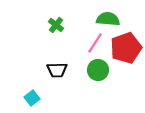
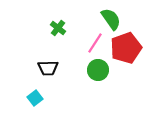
green semicircle: moved 3 px right; rotated 50 degrees clockwise
green cross: moved 2 px right, 3 px down
black trapezoid: moved 9 px left, 2 px up
cyan square: moved 3 px right
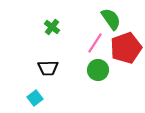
green cross: moved 6 px left, 1 px up
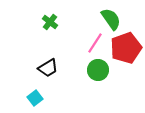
green cross: moved 2 px left, 5 px up
black trapezoid: rotated 30 degrees counterclockwise
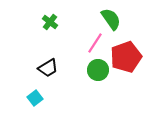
red pentagon: moved 9 px down
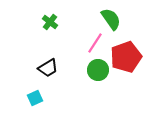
cyan square: rotated 14 degrees clockwise
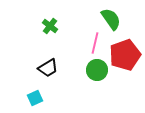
green cross: moved 4 px down
pink line: rotated 20 degrees counterclockwise
red pentagon: moved 1 px left, 2 px up
green circle: moved 1 px left
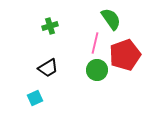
green cross: rotated 35 degrees clockwise
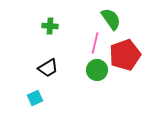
green cross: rotated 21 degrees clockwise
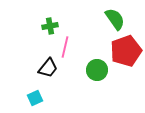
green semicircle: moved 4 px right
green cross: rotated 14 degrees counterclockwise
pink line: moved 30 px left, 4 px down
red pentagon: moved 1 px right, 4 px up
black trapezoid: rotated 20 degrees counterclockwise
